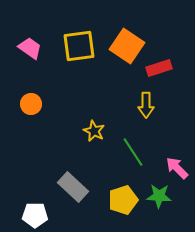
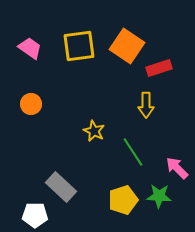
gray rectangle: moved 12 px left
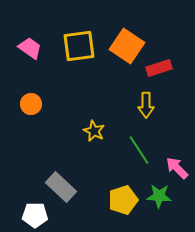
green line: moved 6 px right, 2 px up
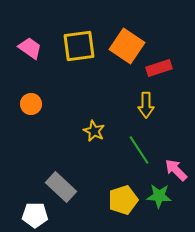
pink arrow: moved 1 px left, 2 px down
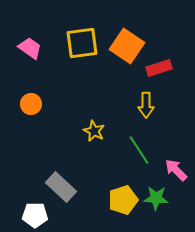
yellow square: moved 3 px right, 3 px up
green star: moved 3 px left, 2 px down
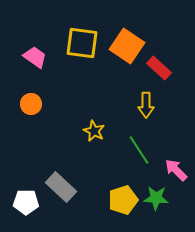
yellow square: rotated 16 degrees clockwise
pink trapezoid: moved 5 px right, 9 px down
red rectangle: rotated 60 degrees clockwise
white pentagon: moved 9 px left, 13 px up
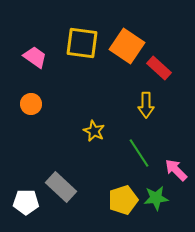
green line: moved 3 px down
green star: rotated 10 degrees counterclockwise
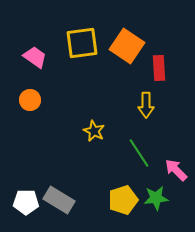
yellow square: rotated 16 degrees counterclockwise
red rectangle: rotated 45 degrees clockwise
orange circle: moved 1 px left, 4 px up
gray rectangle: moved 2 px left, 13 px down; rotated 12 degrees counterclockwise
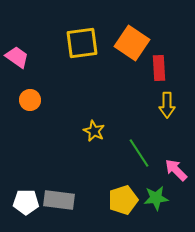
orange square: moved 5 px right, 3 px up
pink trapezoid: moved 18 px left
yellow arrow: moved 21 px right
gray rectangle: rotated 24 degrees counterclockwise
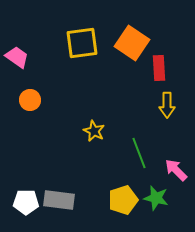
green line: rotated 12 degrees clockwise
green star: rotated 20 degrees clockwise
